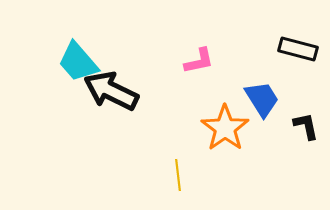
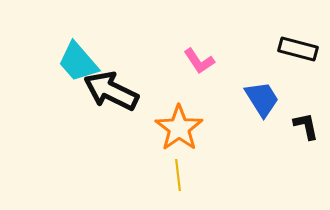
pink L-shape: rotated 68 degrees clockwise
orange star: moved 46 px left
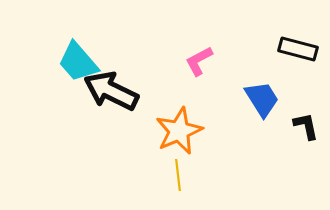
pink L-shape: rotated 96 degrees clockwise
orange star: moved 3 px down; rotated 12 degrees clockwise
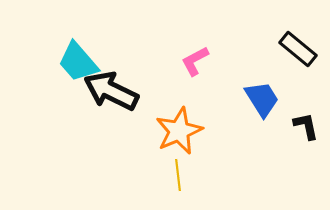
black rectangle: rotated 24 degrees clockwise
pink L-shape: moved 4 px left
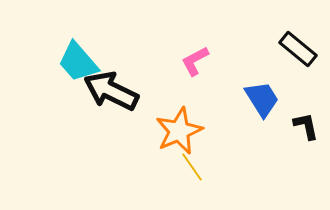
yellow line: moved 14 px right, 8 px up; rotated 28 degrees counterclockwise
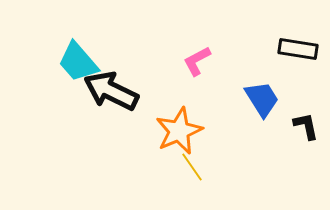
black rectangle: rotated 30 degrees counterclockwise
pink L-shape: moved 2 px right
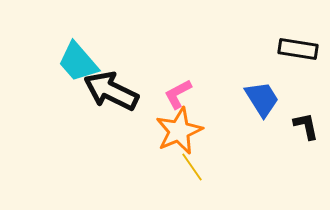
pink L-shape: moved 19 px left, 33 px down
